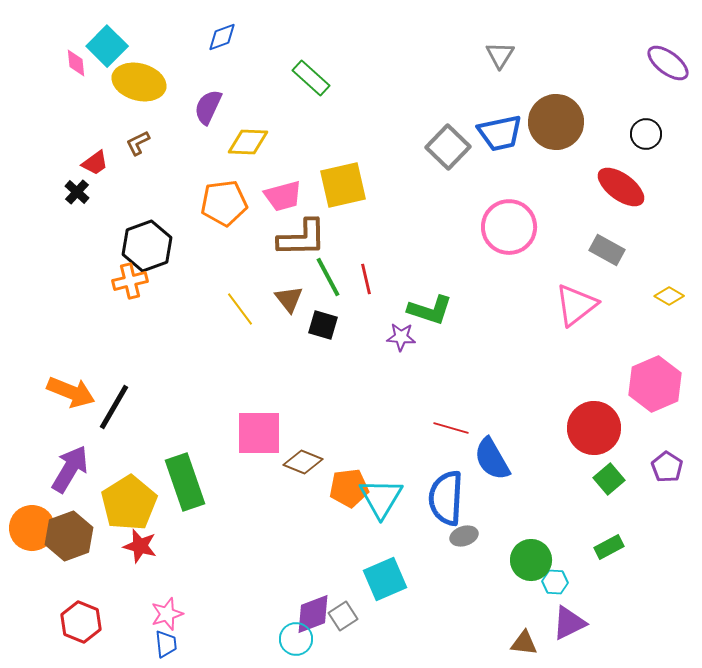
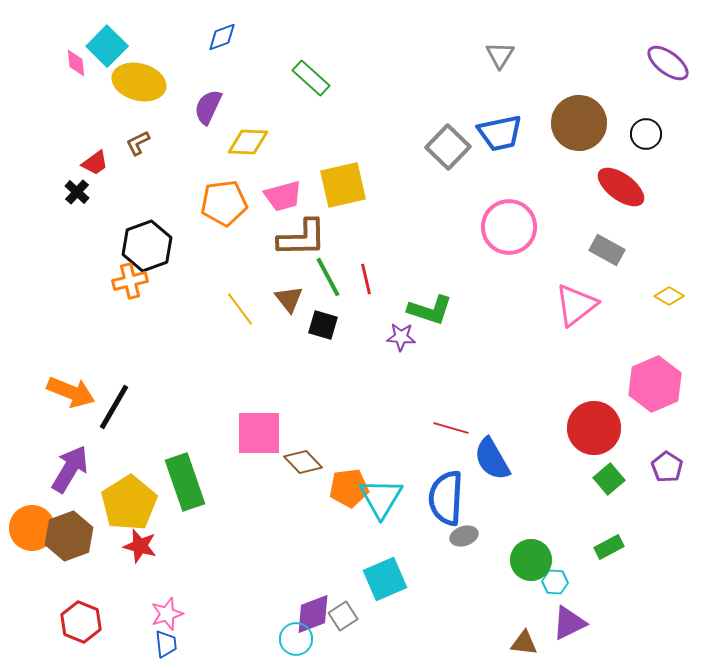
brown circle at (556, 122): moved 23 px right, 1 px down
brown diamond at (303, 462): rotated 24 degrees clockwise
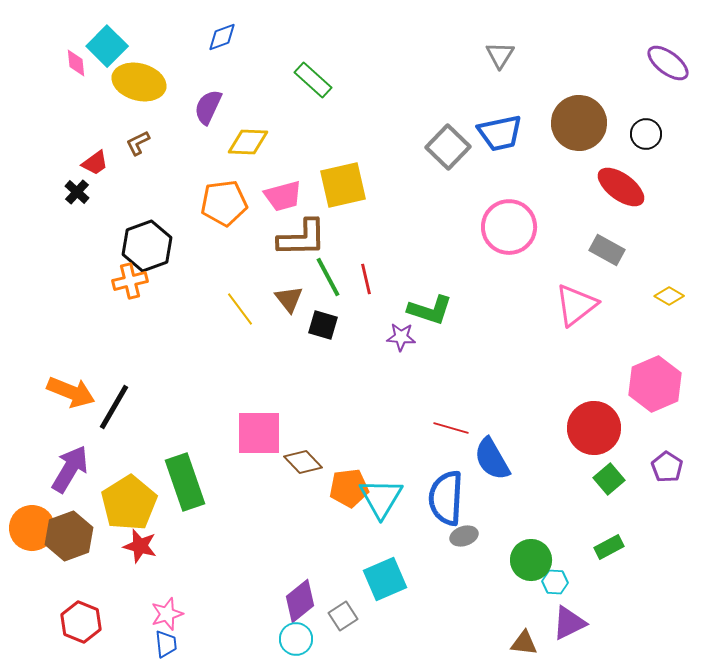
green rectangle at (311, 78): moved 2 px right, 2 px down
purple diamond at (313, 614): moved 13 px left, 13 px up; rotated 18 degrees counterclockwise
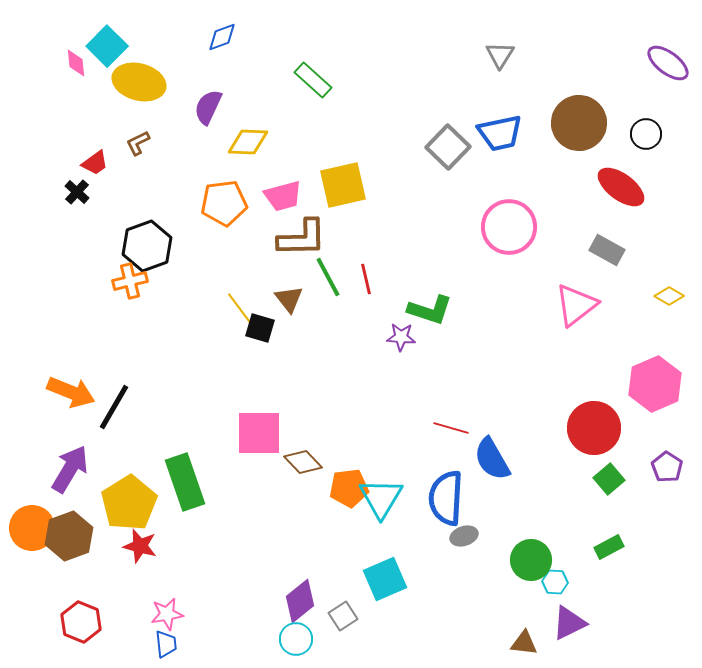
black square at (323, 325): moved 63 px left, 3 px down
pink star at (167, 614): rotated 8 degrees clockwise
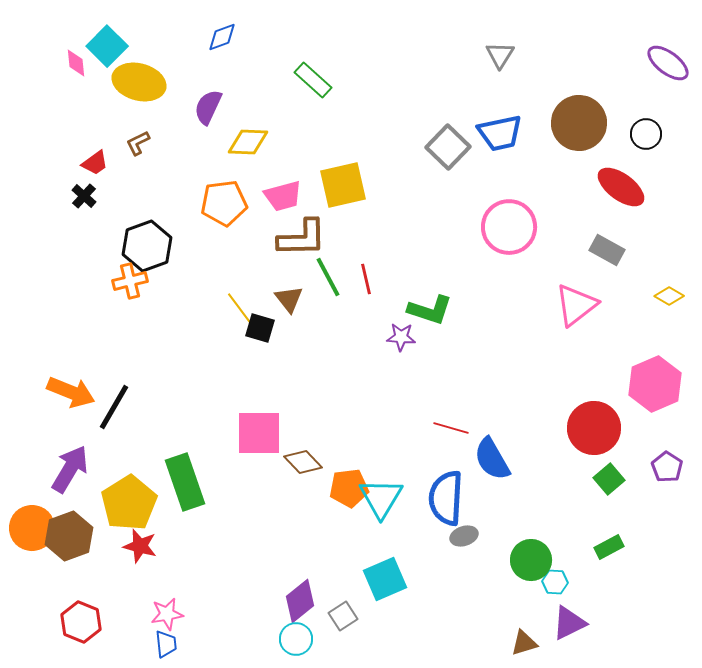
black cross at (77, 192): moved 7 px right, 4 px down
brown triangle at (524, 643): rotated 24 degrees counterclockwise
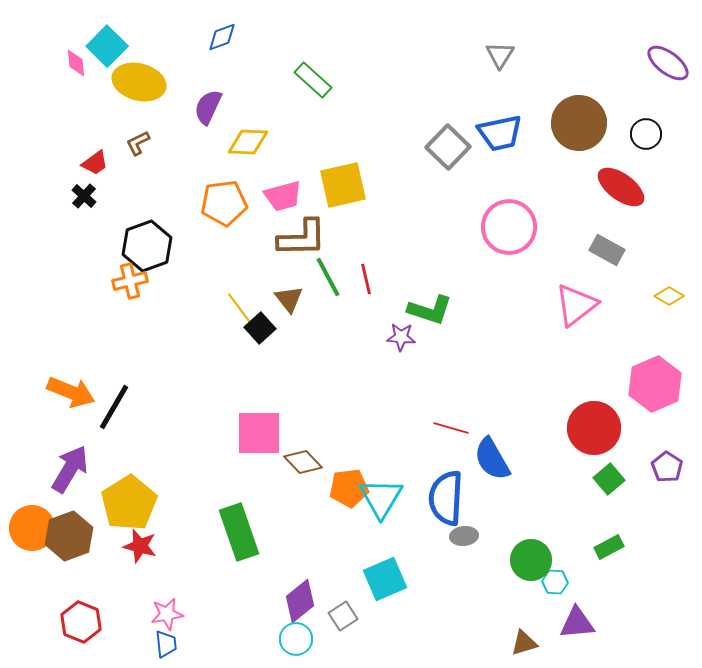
black square at (260, 328): rotated 32 degrees clockwise
green rectangle at (185, 482): moved 54 px right, 50 px down
gray ellipse at (464, 536): rotated 12 degrees clockwise
purple triangle at (569, 623): moved 8 px right; rotated 21 degrees clockwise
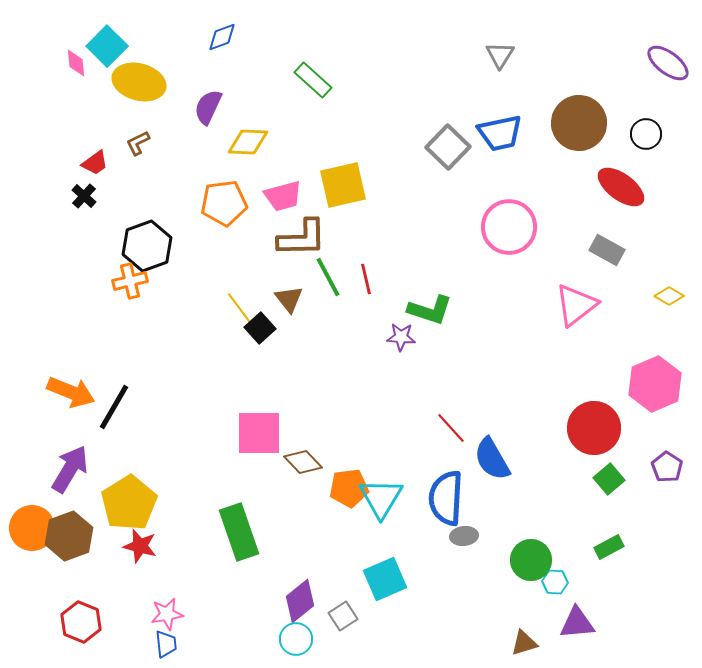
red line at (451, 428): rotated 32 degrees clockwise
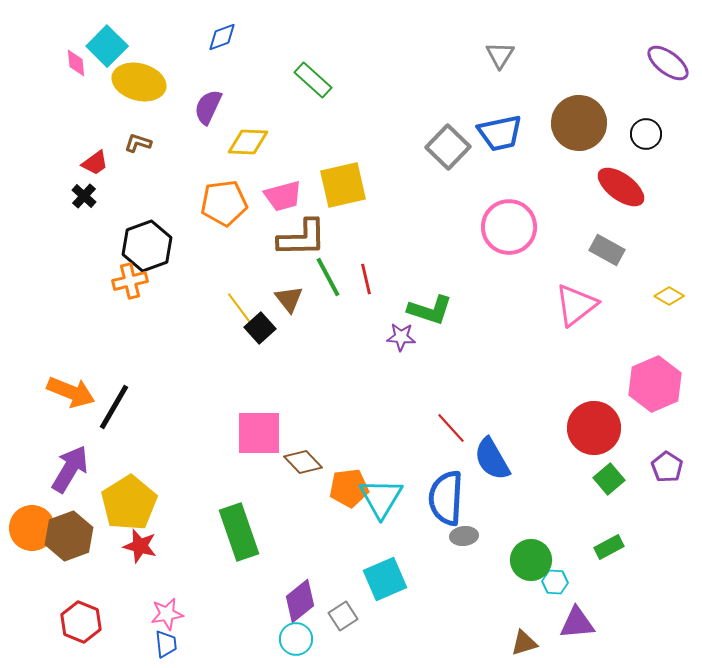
brown L-shape at (138, 143): rotated 44 degrees clockwise
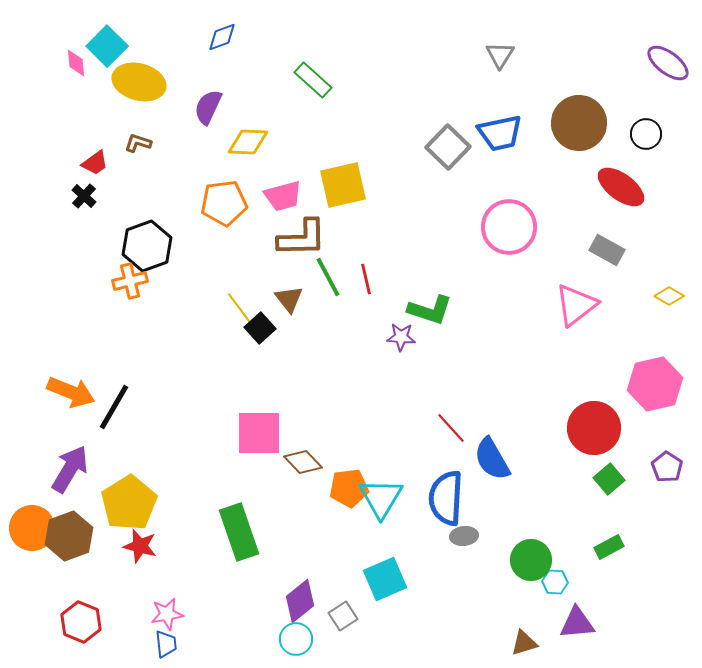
pink hexagon at (655, 384): rotated 10 degrees clockwise
